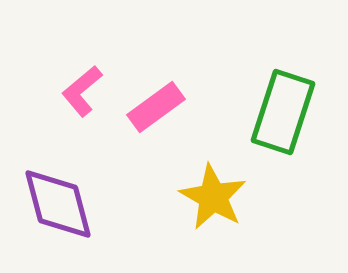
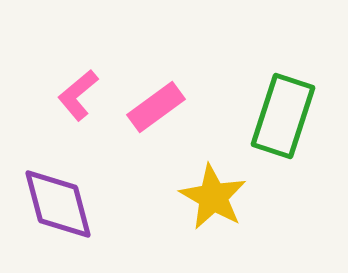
pink L-shape: moved 4 px left, 4 px down
green rectangle: moved 4 px down
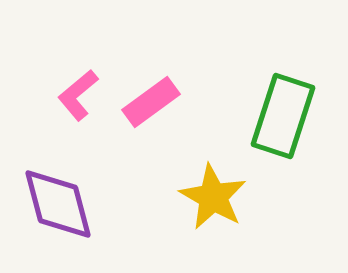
pink rectangle: moved 5 px left, 5 px up
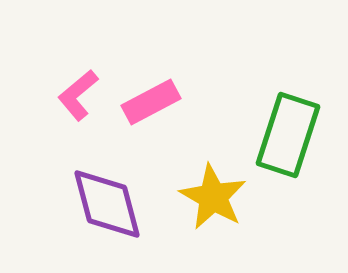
pink rectangle: rotated 8 degrees clockwise
green rectangle: moved 5 px right, 19 px down
purple diamond: moved 49 px right
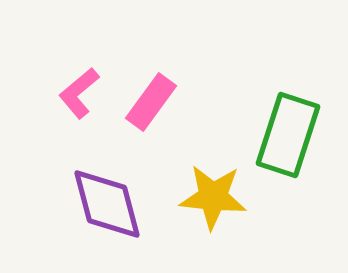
pink L-shape: moved 1 px right, 2 px up
pink rectangle: rotated 26 degrees counterclockwise
yellow star: rotated 24 degrees counterclockwise
